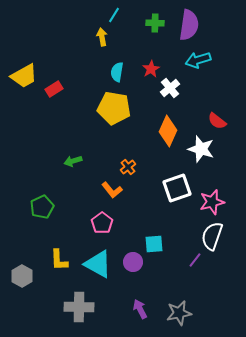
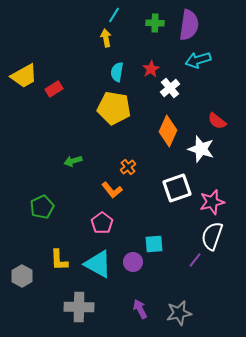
yellow arrow: moved 4 px right, 1 px down
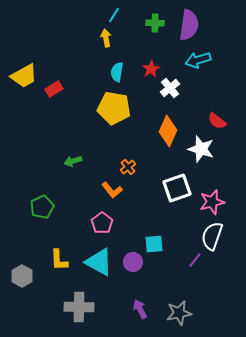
cyan triangle: moved 1 px right, 2 px up
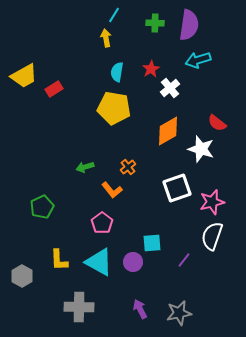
red semicircle: moved 2 px down
orange diamond: rotated 36 degrees clockwise
green arrow: moved 12 px right, 6 px down
cyan square: moved 2 px left, 1 px up
purple line: moved 11 px left
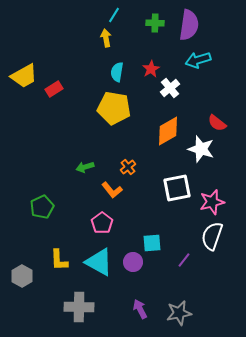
white square: rotated 8 degrees clockwise
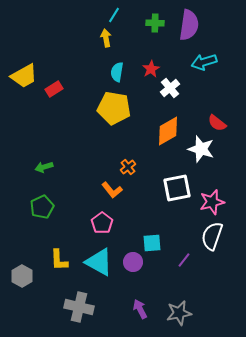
cyan arrow: moved 6 px right, 2 px down
green arrow: moved 41 px left
gray cross: rotated 12 degrees clockwise
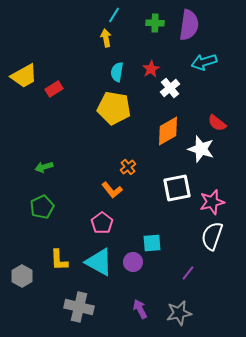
purple line: moved 4 px right, 13 px down
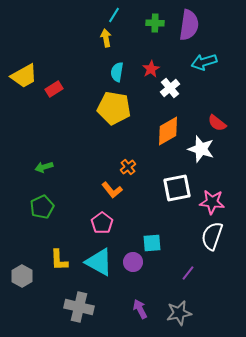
pink star: rotated 20 degrees clockwise
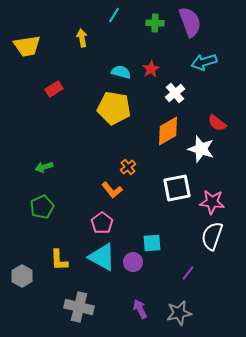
purple semicircle: moved 1 px right, 3 px up; rotated 28 degrees counterclockwise
yellow arrow: moved 24 px left
cyan semicircle: moved 4 px right; rotated 96 degrees clockwise
yellow trapezoid: moved 3 px right, 30 px up; rotated 20 degrees clockwise
white cross: moved 5 px right, 5 px down
cyan triangle: moved 3 px right, 5 px up
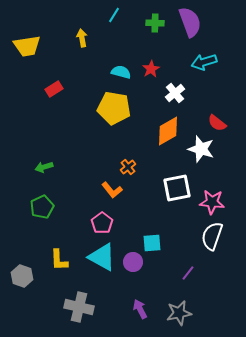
gray hexagon: rotated 10 degrees counterclockwise
